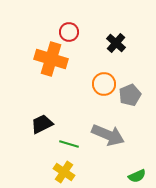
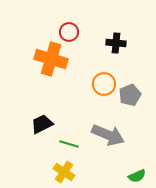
black cross: rotated 36 degrees counterclockwise
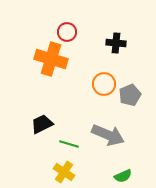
red circle: moved 2 px left
green semicircle: moved 14 px left
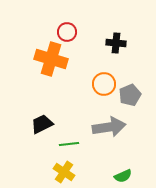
gray arrow: moved 1 px right, 8 px up; rotated 32 degrees counterclockwise
green line: rotated 24 degrees counterclockwise
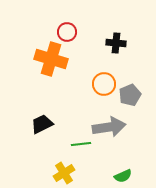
green line: moved 12 px right
yellow cross: moved 1 px down; rotated 25 degrees clockwise
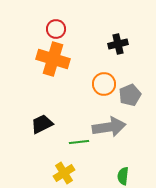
red circle: moved 11 px left, 3 px up
black cross: moved 2 px right, 1 px down; rotated 18 degrees counterclockwise
orange cross: moved 2 px right
green line: moved 2 px left, 2 px up
green semicircle: rotated 120 degrees clockwise
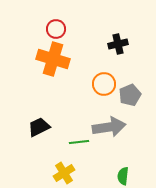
black trapezoid: moved 3 px left, 3 px down
